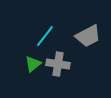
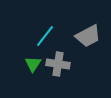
green triangle: rotated 18 degrees counterclockwise
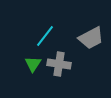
gray trapezoid: moved 3 px right, 2 px down
gray cross: moved 1 px right
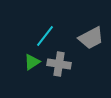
green triangle: moved 1 px left, 2 px up; rotated 24 degrees clockwise
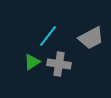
cyan line: moved 3 px right
